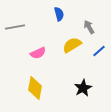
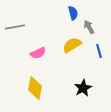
blue semicircle: moved 14 px right, 1 px up
blue line: rotated 64 degrees counterclockwise
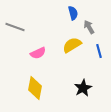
gray line: rotated 30 degrees clockwise
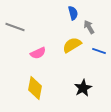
blue line: rotated 56 degrees counterclockwise
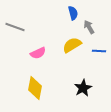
blue line: rotated 16 degrees counterclockwise
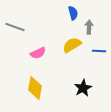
gray arrow: rotated 32 degrees clockwise
